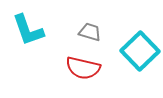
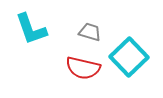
cyan L-shape: moved 3 px right, 1 px up
cyan square: moved 11 px left, 6 px down
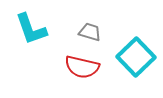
cyan square: moved 7 px right
red semicircle: moved 1 px left, 1 px up
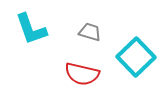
red semicircle: moved 7 px down
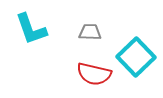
gray trapezoid: rotated 15 degrees counterclockwise
red semicircle: moved 12 px right
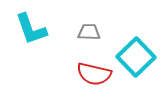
gray trapezoid: moved 1 px left
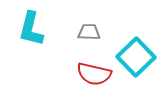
cyan L-shape: rotated 33 degrees clockwise
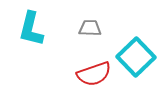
gray trapezoid: moved 1 px right, 4 px up
red semicircle: rotated 32 degrees counterclockwise
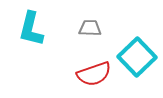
cyan square: moved 1 px right
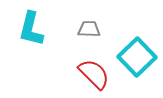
gray trapezoid: moved 1 px left, 1 px down
red semicircle: rotated 116 degrees counterclockwise
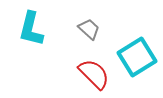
gray trapezoid: rotated 40 degrees clockwise
cyan square: rotated 12 degrees clockwise
